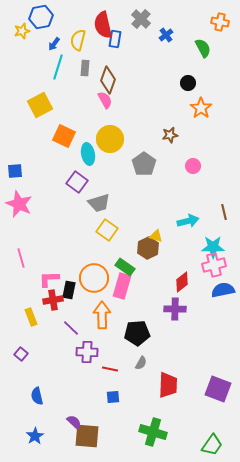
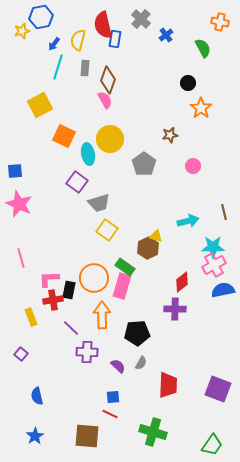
pink cross at (214, 265): rotated 15 degrees counterclockwise
red line at (110, 369): moved 45 px down; rotated 14 degrees clockwise
purple semicircle at (74, 422): moved 44 px right, 56 px up
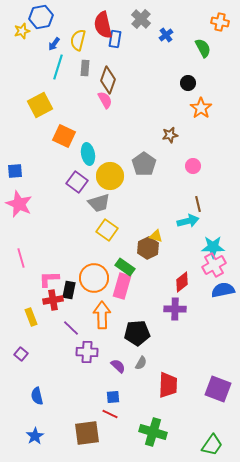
yellow circle at (110, 139): moved 37 px down
brown line at (224, 212): moved 26 px left, 8 px up
brown square at (87, 436): moved 3 px up; rotated 12 degrees counterclockwise
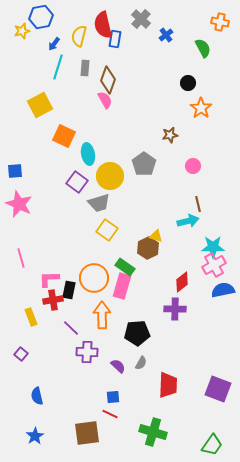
yellow semicircle at (78, 40): moved 1 px right, 4 px up
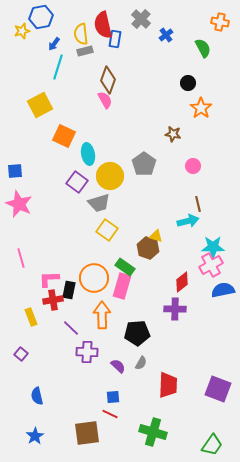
yellow semicircle at (79, 36): moved 2 px right, 2 px up; rotated 20 degrees counterclockwise
gray rectangle at (85, 68): moved 17 px up; rotated 70 degrees clockwise
brown star at (170, 135): moved 3 px right, 1 px up; rotated 21 degrees clockwise
brown hexagon at (148, 248): rotated 15 degrees counterclockwise
pink cross at (214, 265): moved 3 px left
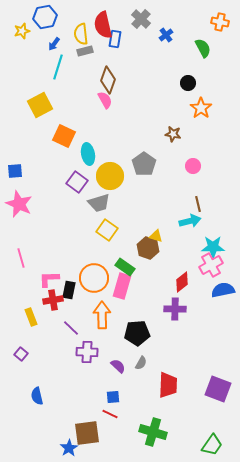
blue hexagon at (41, 17): moved 4 px right
cyan arrow at (188, 221): moved 2 px right
blue star at (35, 436): moved 34 px right, 12 px down
